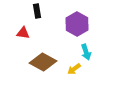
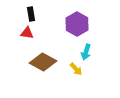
black rectangle: moved 6 px left, 3 px down
red triangle: moved 4 px right
cyan arrow: rotated 35 degrees clockwise
yellow arrow: moved 2 px right; rotated 96 degrees counterclockwise
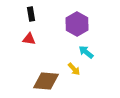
red triangle: moved 2 px right, 6 px down
cyan arrow: rotated 112 degrees clockwise
brown diamond: moved 3 px right, 19 px down; rotated 24 degrees counterclockwise
yellow arrow: moved 2 px left
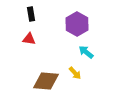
yellow arrow: moved 1 px right, 4 px down
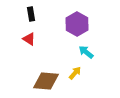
red triangle: rotated 24 degrees clockwise
yellow arrow: rotated 96 degrees counterclockwise
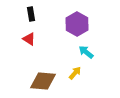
brown diamond: moved 3 px left
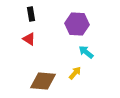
purple hexagon: rotated 25 degrees counterclockwise
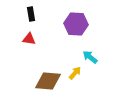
purple hexagon: moved 1 px left
red triangle: rotated 24 degrees counterclockwise
cyan arrow: moved 4 px right, 5 px down
brown diamond: moved 5 px right
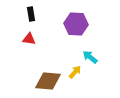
yellow arrow: moved 1 px up
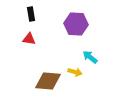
yellow arrow: rotated 64 degrees clockwise
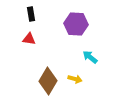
yellow arrow: moved 7 px down
brown diamond: rotated 64 degrees counterclockwise
